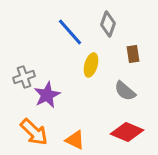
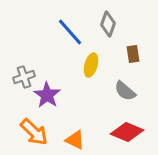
purple star: rotated 12 degrees counterclockwise
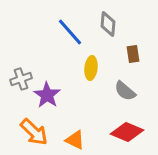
gray diamond: rotated 15 degrees counterclockwise
yellow ellipse: moved 3 px down; rotated 10 degrees counterclockwise
gray cross: moved 3 px left, 2 px down
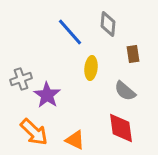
red diamond: moved 6 px left, 4 px up; rotated 60 degrees clockwise
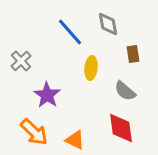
gray diamond: rotated 15 degrees counterclockwise
gray cross: moved 18 px up; rotated 25 degrees counterclockwise
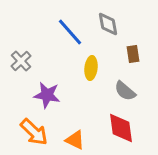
purple star: rotated 24 degrees counterclockwise
